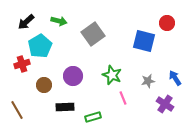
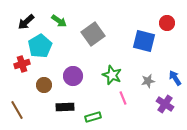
green arrow: rotated 21 degrees clockwise
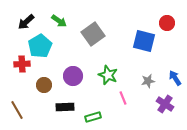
red cross: rotated 14 degrees clockwise
green star: moved 4 px left
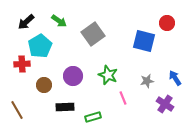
gray star: moved 1 px left
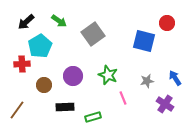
brown line: rotated 66 degrees clockwise
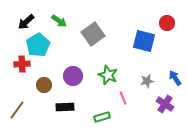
cyan pentagon: moved 2 px left, 1 px up
green rectangle: moved 9 px right
